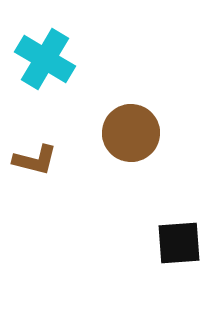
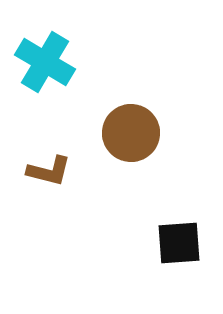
cyan cross: moved 3 px down
brown L-shape: moved 14 px right, 11 px down
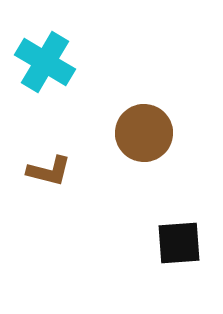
brown circle: moved 13 px right
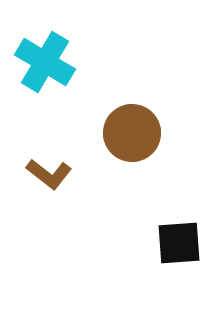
brown circle: moved 12 px left
brown L-shape: moved 3 px down; rotated 24 degrees clockwise
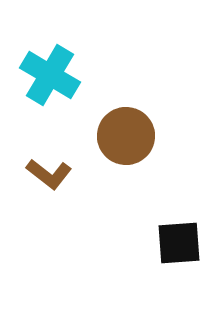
cyan cross: moved 5 px right, 13 px down
brown circle: moved 6 px left, 3 px down
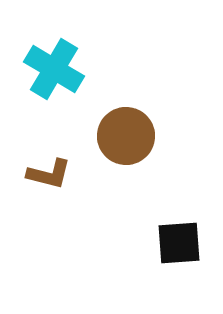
cyan cross: moved 4 px right, 6 px up
brown L-shape: rotated 24 degrees counterclockwise
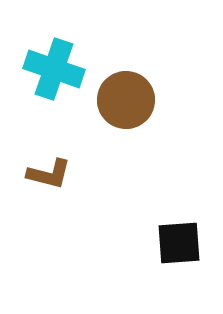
cyan cross: rotated 12 degrees counterclockwise
brown circle: moved 36 px up
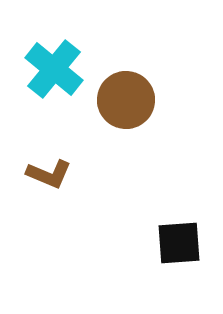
cyan cross: rotated 20 degrees clockwise
brown L-shape: rotated 9 degrees clockwise
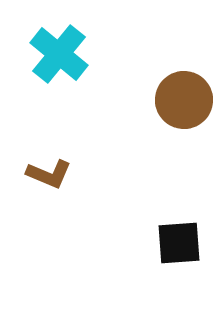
cyan cross: moved 5 px right, 15 px up
brown circle: moved 58 px right
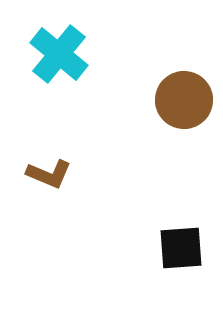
black square: moved 2 px right, 5 px down
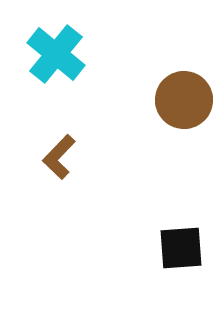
cyan cross: moved 3 px left
brown L-shape: moved 10 px right, 17 px up; rotated 111 degrees clockwise
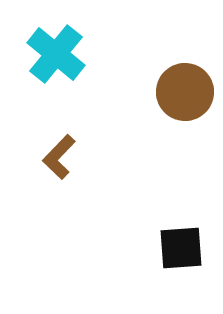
brown circle: moved 1 px right, 8 px up
